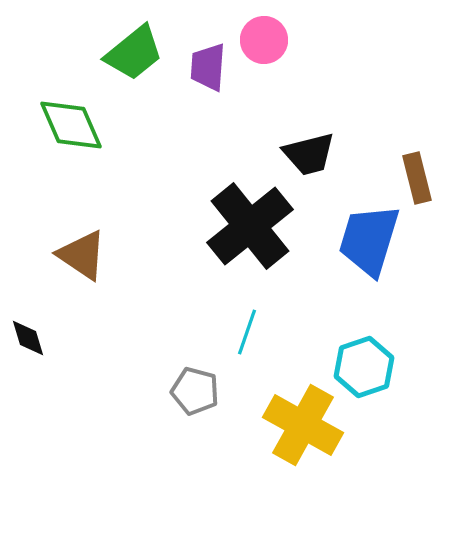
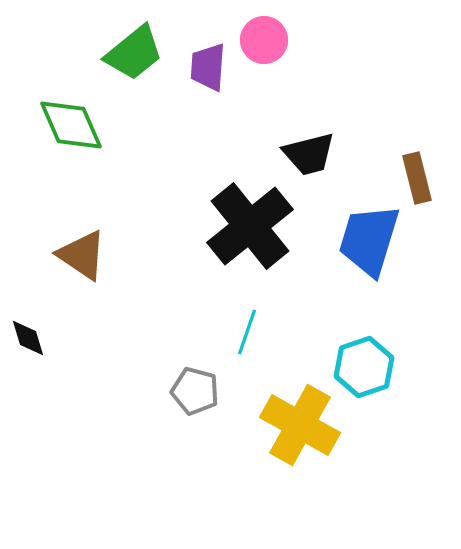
yellow cross: moved 3 px left
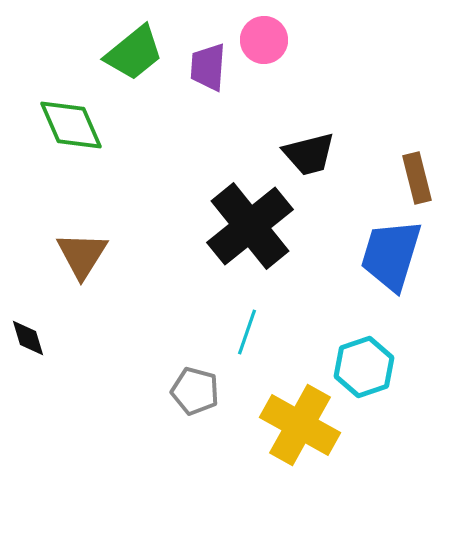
blue trapezoid: moved 22 px right, 15 px down
brown triangle: rotated 28 degrees clockwise
